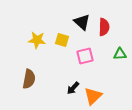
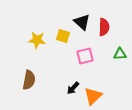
yellow square: moved 1 px right, 4 px up
brown semicircle: moved 1 px down
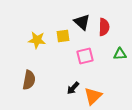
yellow square: rotated 24 degrees counterclockwise
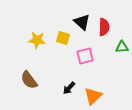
yellow square: moved 2 px down; rotated 24 degrees clockwise
green triangle: moved 2 px right, 7 px up
brown semicircle: rotated 132 degrees clockwise
black arrow: moved 4 px left
